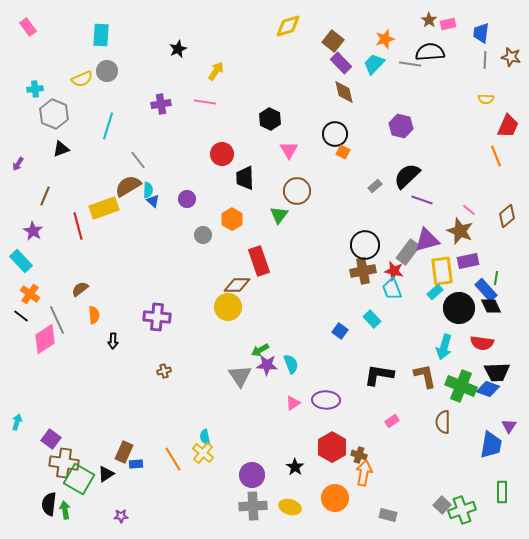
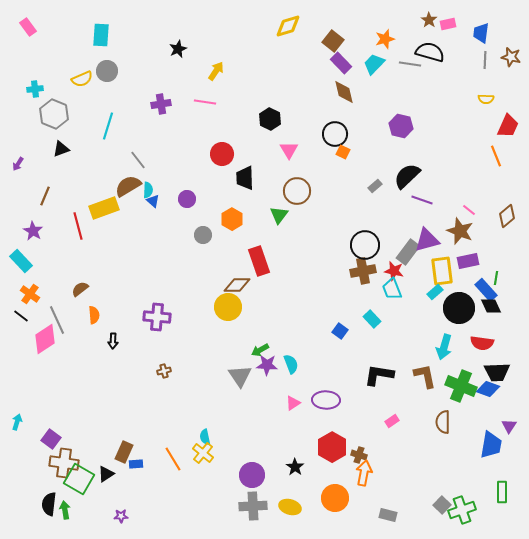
black semicircle at (430, 52): rotated 20 degrees clockwise
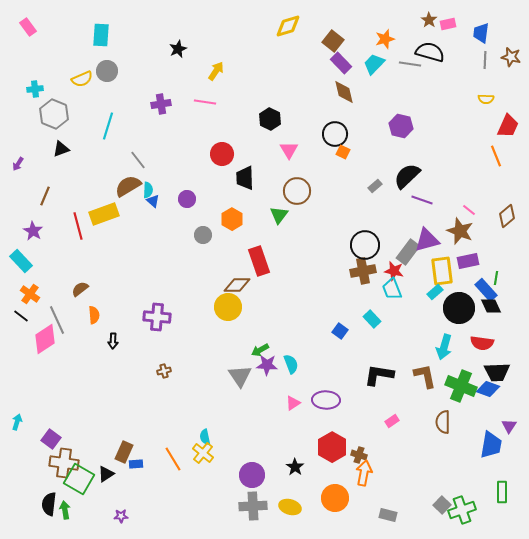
yellow rectangle at (104, 208): moved 6 px down
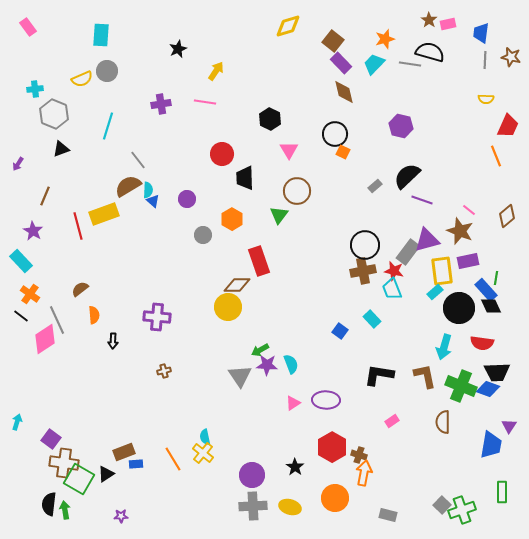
brown rectangle at (124, 452): rotated 45 degrees clockwise
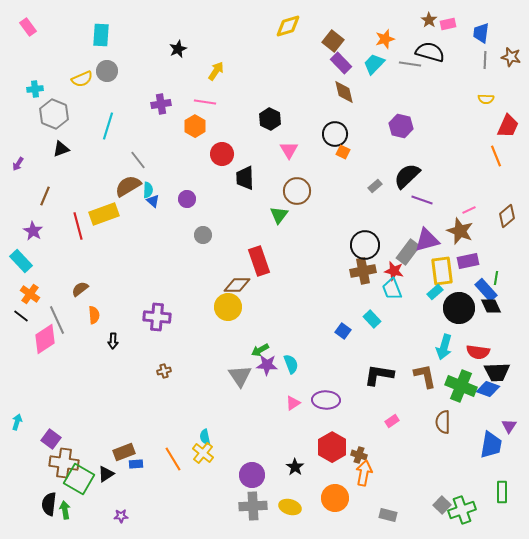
pink line at (469, 210): rotated 64 degrees counterclockwise
orange hexagon at (232, 219): moved 37 px left, 93 px up
blue square at (340, 331): moved 3 px right
red semicircle at (482, 343): moved 4 px left, 9 px down
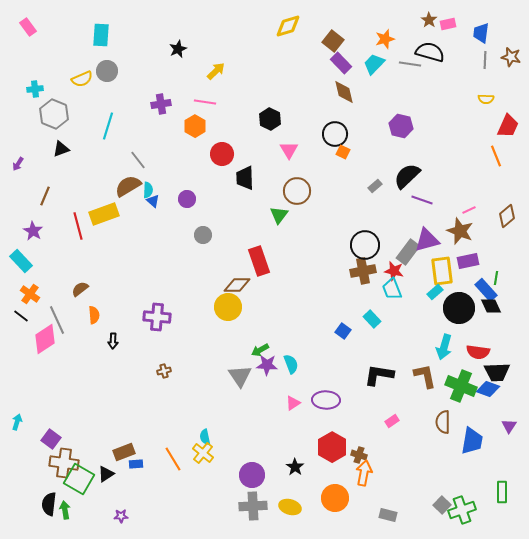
yellow arrow at (216, 71): rotated 12 degrees clockwise
blue trapezoid at (491, 445): moved 19 px left, 4 px up
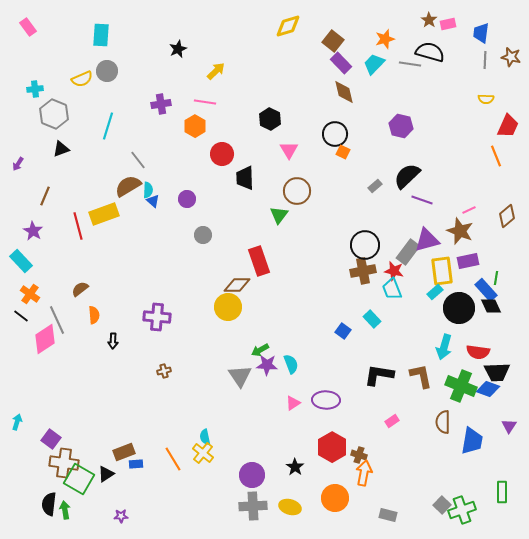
brown L-shape at (425, 376): moved 4 px left
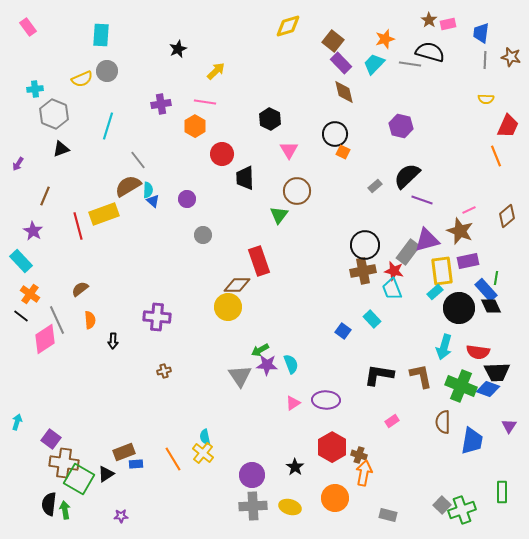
orange semicircle at (94, 315): moved 4 px left, 5 px down
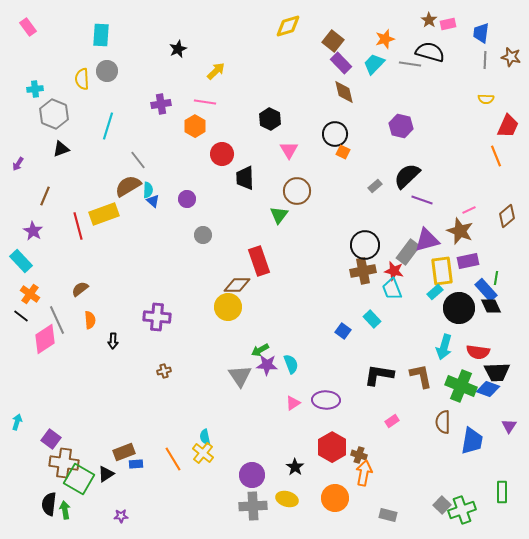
yellow semicircle at (82, 79): rotated 110 degrees clockwise
yellow ellipse at (290, 507): moved 3 px left, 8 px up
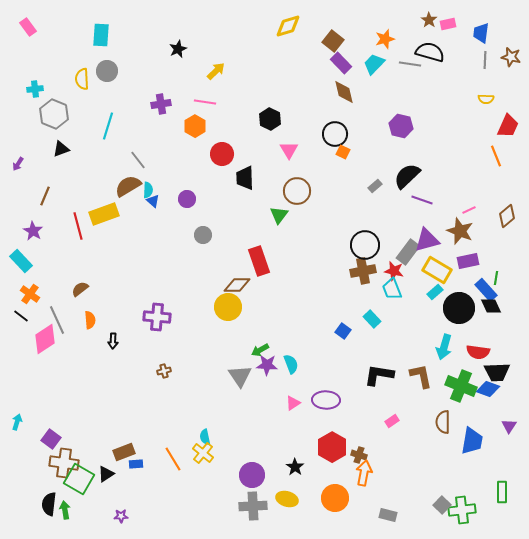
yellow rectangle at (442, 271): moved 5 px left, 1 px up; rotated 52 degrees counterclockwise
green cross at (462, 510): rotated 12 degrees clockwise
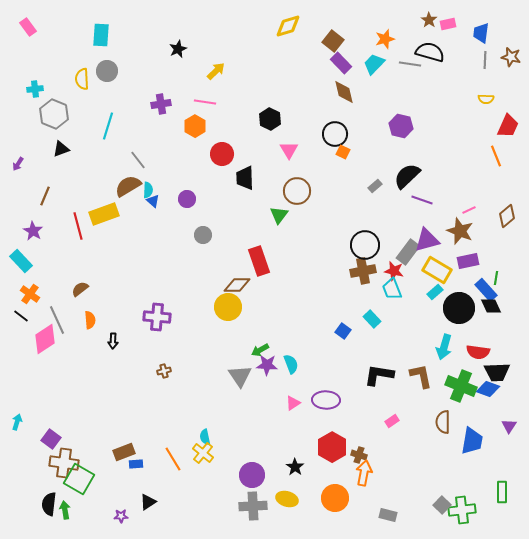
black triangle at (106, 474): moved 42 px right, 28 px down
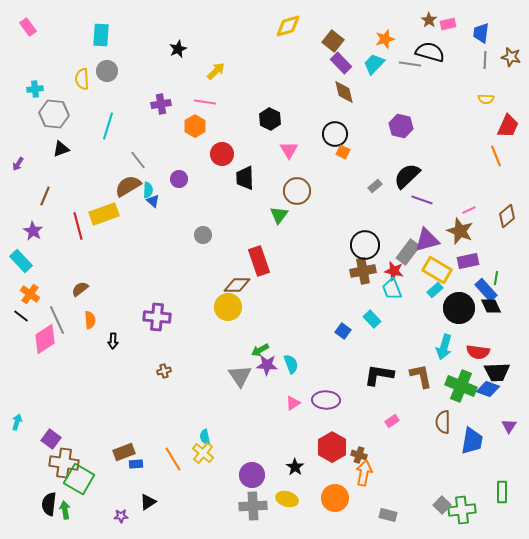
gray hexagon at (54, 114): rotated 16 degrees counterclockwise
purple circle at (187, 199): moved 8 px left, 20 px up
cyan rectangle at (435, 292): moved 2 px up
